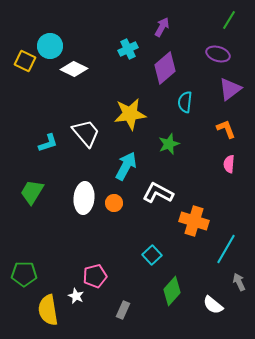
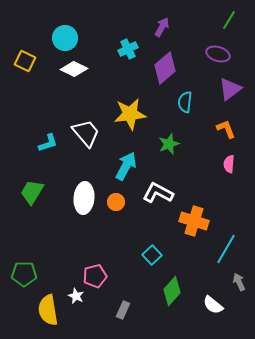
cyan circle: moved 15 px right, 8 px up
orange circle: moved 2 px right, 1 px up
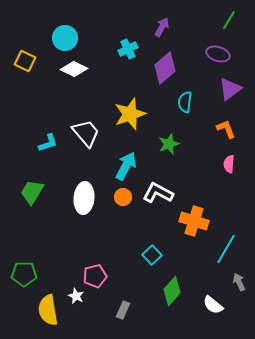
yellow star: rotated 12 degrees counterclockwise
orange circle: moved 7 px right, 5 px up
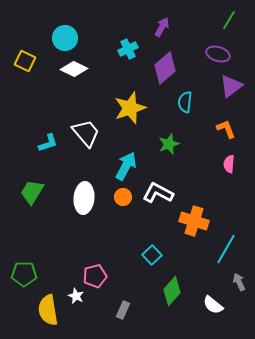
purple triangle: moved 1 px right, 3 px up
yellow star: moved 6 px up
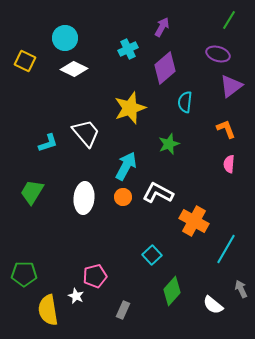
orange cross: rotated 12 degrees clockwise
gray arrow: moved 2 px right, 7 px down
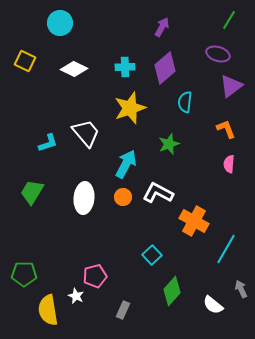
cyan circle: moved 5 px left, 15 px up
cyan cross: moved 3 px left, 18 px down; rotated 24 degrees clockwise
cyan arrow: moved 2 px up
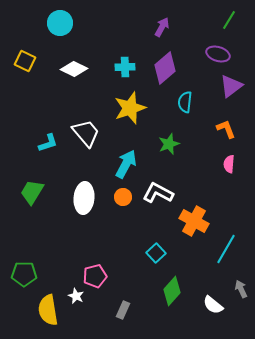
cyan square: moved 4 px right, 2 px up
